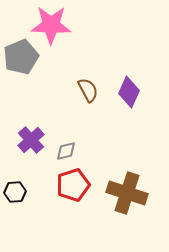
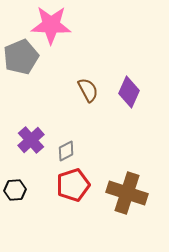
gray diamond: rotated 15 degrees counterclockwise
black hexagon: moved 2 px up
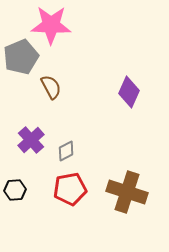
brown semicircle: moved 37 px left, 3 px up
red pentagon: moved 3 px left, 4 px down; rotated 8 degrees clockwise
brown cross: moved 1 px up
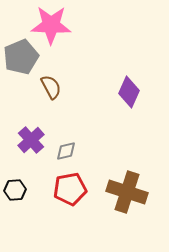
gray diamond: rotated 15 degrees clockwise
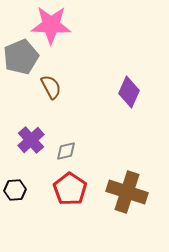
red pentagon: rotated 28 degrees counterclockwise
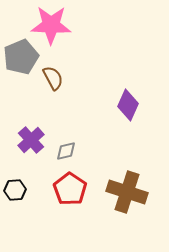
brown semicircle: moved 2 px right, 9 px up
purple diamond: moved 1 px left, 13 px down
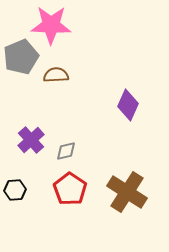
brown semicircle: moved 3 px right, 3 px up; rotated 65 degrees counterclockwise
brown cross: rotated 15 degrees clockwise
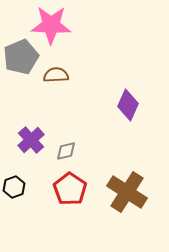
black hexagon: moved 1 px left, 3 px up; rotated 15 degrees counterclockwise
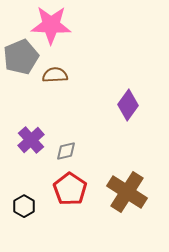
brown semicircle: moved 1 px left
purple diamond: rotated 12 degrees clockwise
black hexagon: moved 10 px right, 19 px down; rotated 10 degrees counterclockwise
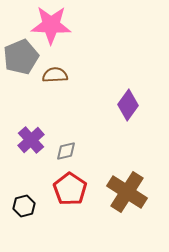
black hexagon: rotated 15 degrees clockwise
